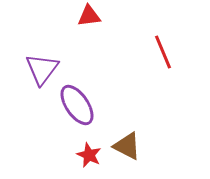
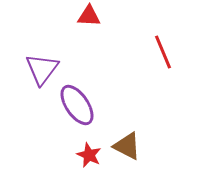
red triangle: rotated 10 degrees clockwise
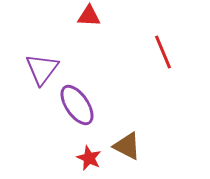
red star: moved 3 px down
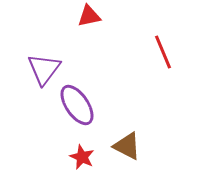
red triangle: rotated 15 degrees counterclockwise
purple triangle: moved 2 px right
red star: moved 7 px left, 1 px up
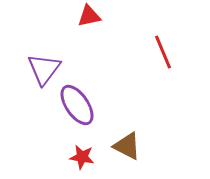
red star: rotated 15 degrees counterclockwise
